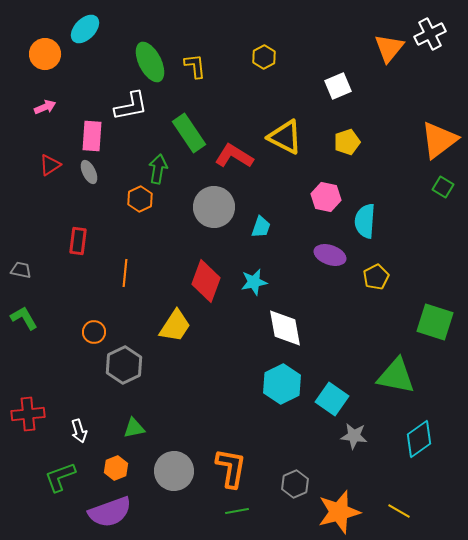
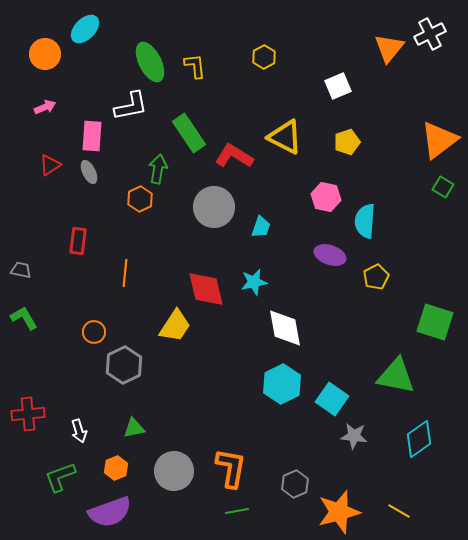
red diamond at (206, 281): moved 8 px down; rotated 33 degrees counterclockwise
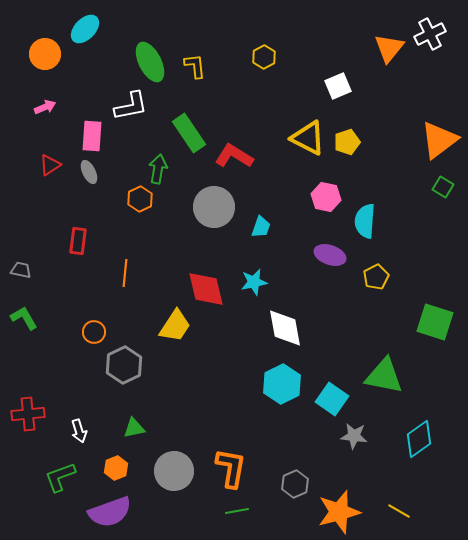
yellow triangle at (285, 137): moved 23 px right, 1 px down
green triangle at (396, 376): moved 12 px left
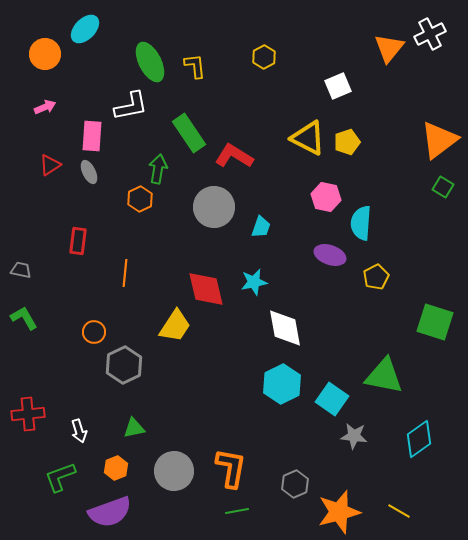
cyan semicircle at (365, 221): moved 4 px left, 2 px down
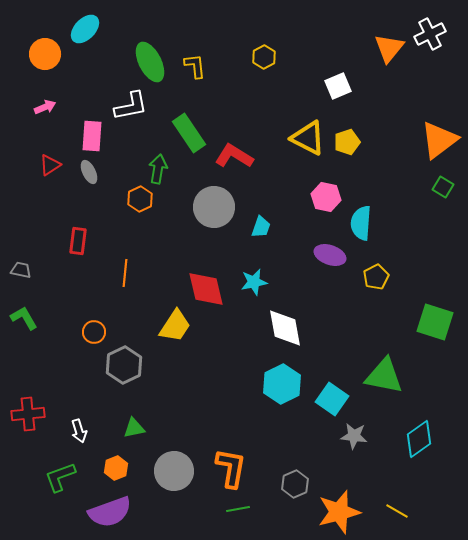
green line at (237, 511): moved 1 px right, 2 px up
yellow line at (399, 511): moved 2 px left
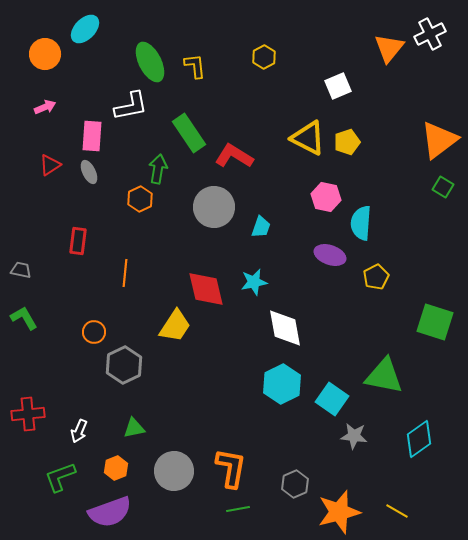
white arrow at (79, 431): rotated 40 degrees clockwise
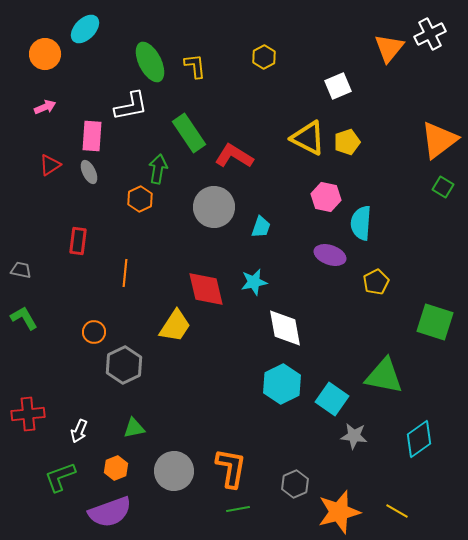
yellow pentagon at (376, 277): moved 5 px down
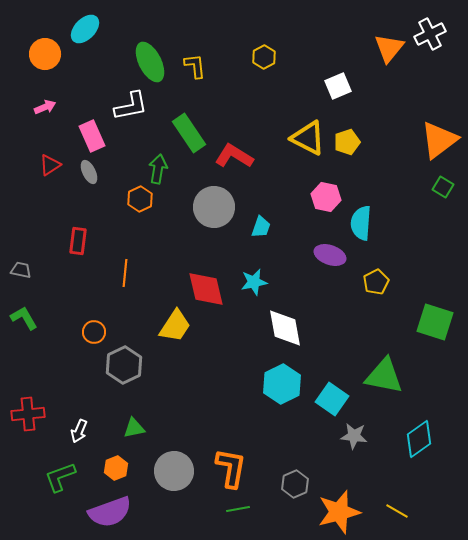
pink rectangle at (92, 136): rotated 28 degrees counterclockwise
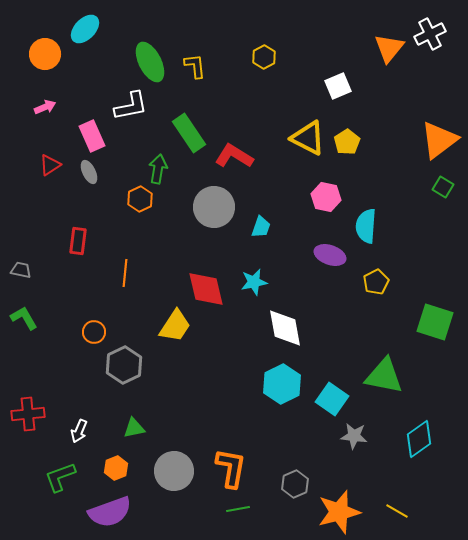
yellow pentagon at (347, 142): rotated 15 degrees counterclockwise
cyan semicircle at (361, 223): moved 5 px right, 3 px down
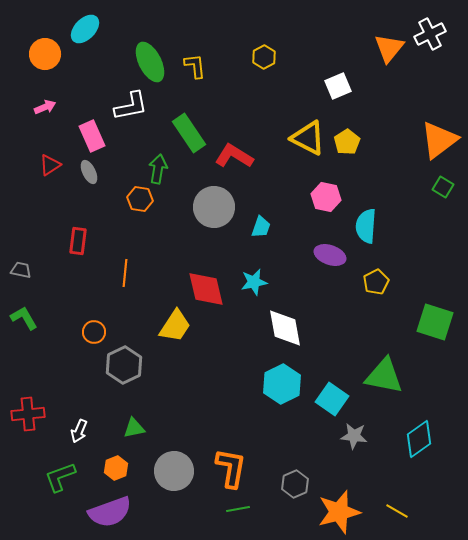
orange hexagon at (140, 199): rotated 25 degrees counterclockwise
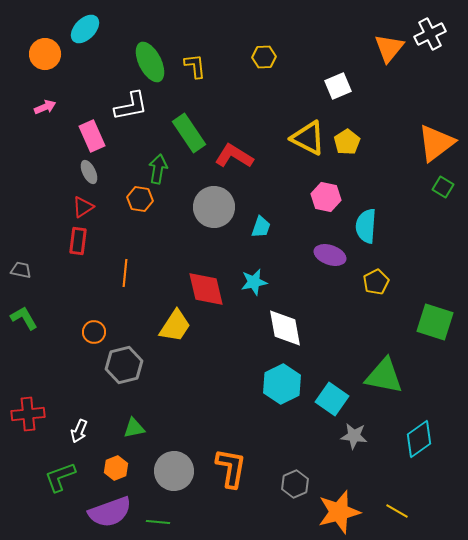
yellow hexagon at (264, 57): rotated 25 degrees clockwise
orange triangle at (439, 140): moved 3 px left, 3 px down
red triangle at (50, 165): moved 33 px right, 42 px down
gray hexagon at (124, 365): rotated 12 degrees clockwise
green line at (238, 509): moved 80 px left, 13 px down; rotated 15 degrees clockwise
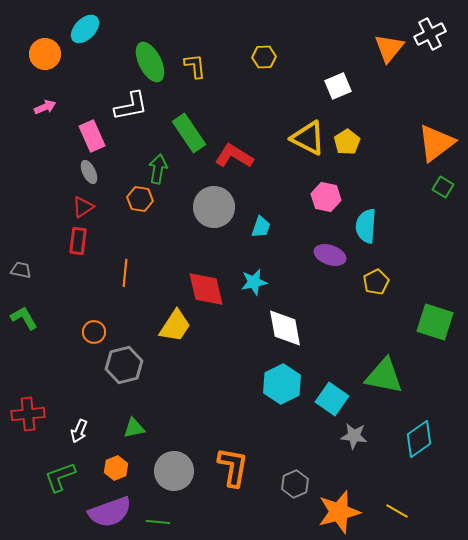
orange L-shape at (231, 468): moved 2 px right, 1 px up
